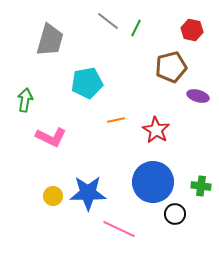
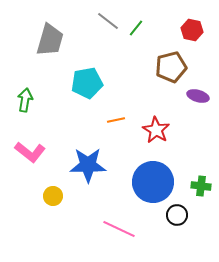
green line: rotated 12 degrees clockwise
pink L-shape: moved 21 px left, 15 px down; rotated 12 degrees clockwise
blue star: moved 28 px up
black circle: moved 2 px right, 1 px down
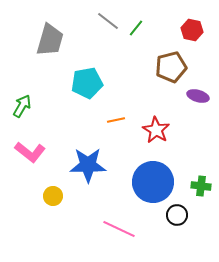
green arrow: moved 3 px left, 6 px down; rotated 20 degrees clockwise
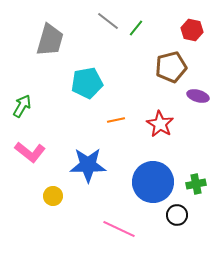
red star: moved 4 px right, 6 px up
green cross: moved 5 px left, 2 px up; rotated 18 degrees counterclockwise
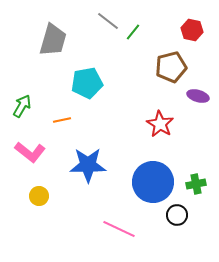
green line: moved 3 px left, 4 px down
gray trapezoid: moved 3 px right
orange line: moved 54 px left
yellow circle: moved 14 px left
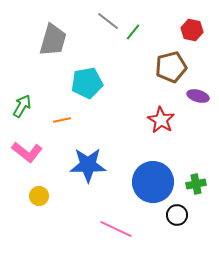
red star: moved 1 px right, 4 px up
pink L-shape: moved 3 px left
pink line: moved 3 px left
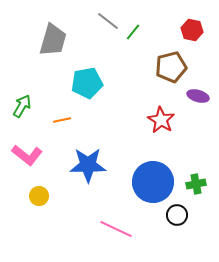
pink L-shape: moved 3 px down
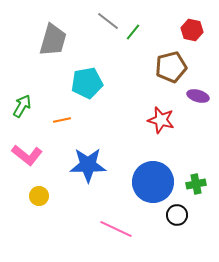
red star: rotated 16 degrees counterclockwise
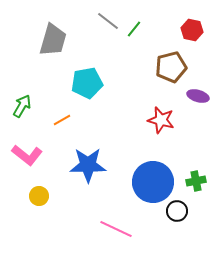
green line: moved 1 px right, 3 px up
orange line: rotated 18 degrees counterclockwise
green cross: moved 3 px up
black circle: moved 4 px up
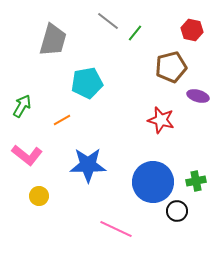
green line: moved 1 px right, 4 px down
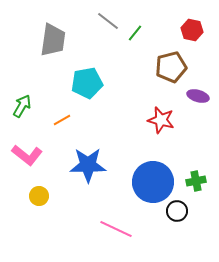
gray trapezoid: rotated 8 degrees counterclockwise
